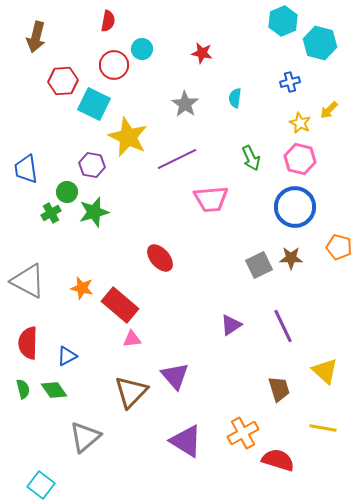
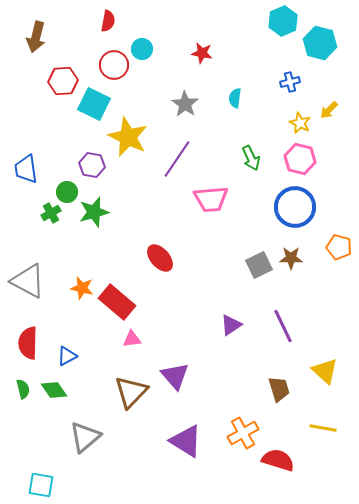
purple line at (177, 159): rotated 30 degrees counterclockwise
red rectangle at (120, 305): moved 3 px left, 3 px up
cyan square at (41, 485): rotated 28 degrees counterclockwise
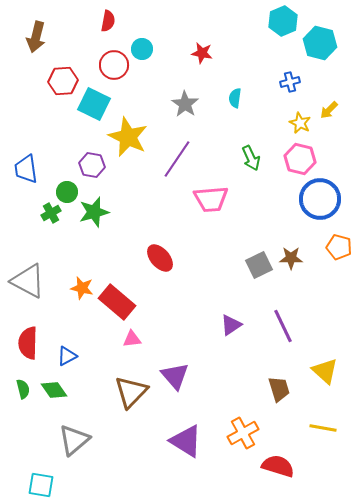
blue circle at (295, 207): moved 25 px right, 8 px up
gray triangle at (85, 437): moved 11 px left, 3 px down
red semicircle at (278, 460): moved 6 px down
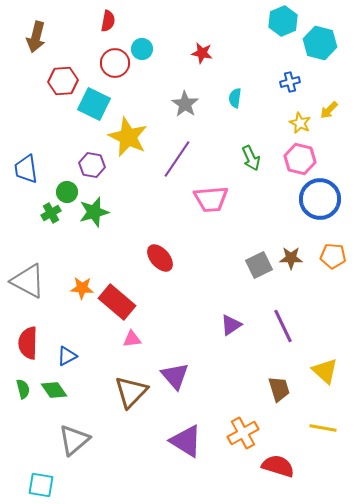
red circle at (114, 65): moved 1 px right, 2 px up
orange pentagon at (339, 247): moved 6 px left, 9 px down; rotated 10 degrees counterclockwise
orange star at (82, 288): rotated 10 degrees counterclockwise
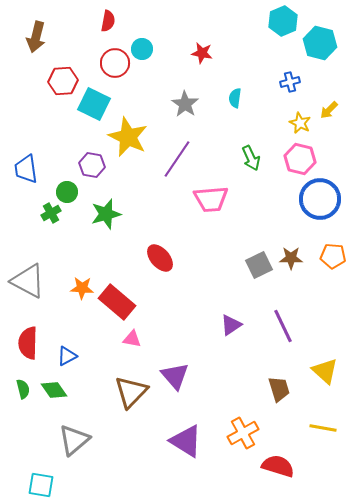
green star at (94, 212): moved 12 px right, 2 px down
pink triangle at (132, 339): rotated 18 degrees clockwise
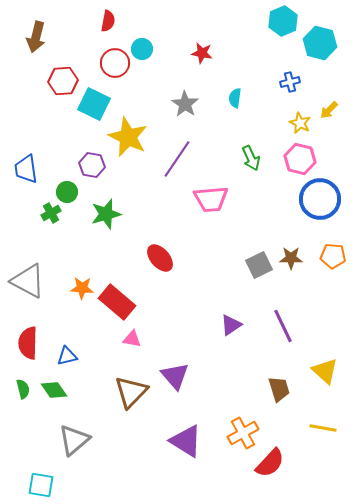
blue triangle at (67, 356): rotated 15 degrees clockwise
red semicircle at (278, 466): moved 8 px left, 3 px up; rotated 116 degrees clockwise
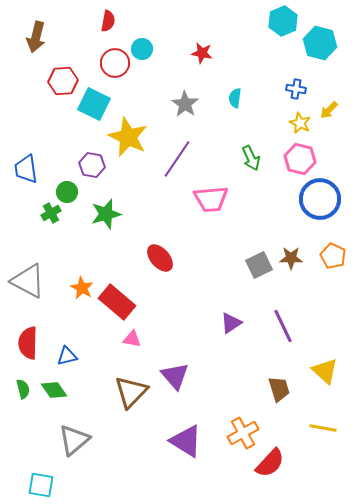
blue cross at (290, 82): moved 6 px right, 7 px down; rotated 24 degrees clockwise
orange pentagon at (333, 256): rotated 20 degrees clockwise
orange star at (82, 288): rotated 25 degrees clockwise
purple triangle at (231, 325): moved 2 px up
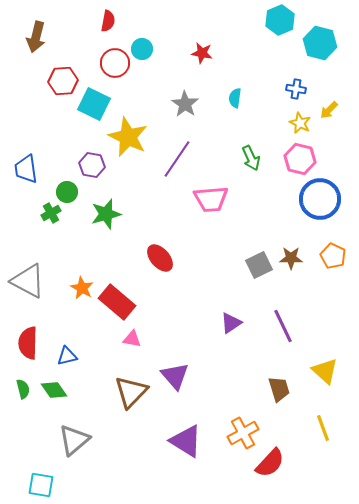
cyan hexagon at (283, 21): moved 3 px left, 1 px up
yellow line at (323, 428): rotated 60 degrees clockwise
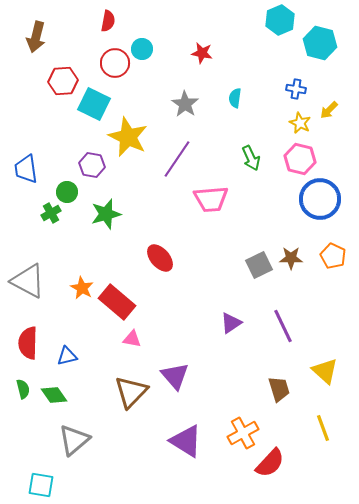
green diamond at (54, 390): moved 5 px down
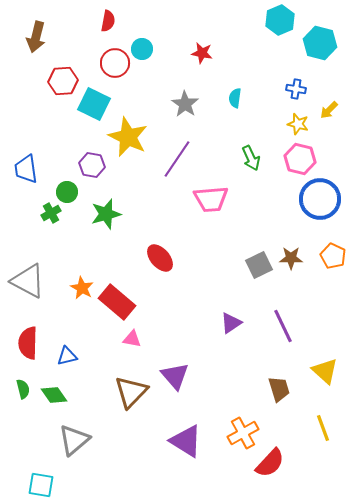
yellow star at (300, 123): moved 2 px left, 1 px down; rotated 10 degrees counterclockwise
